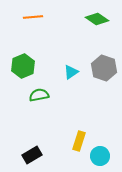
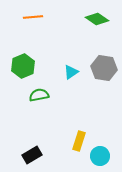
gray hexagon: rotated 10 degrees counterclockwise
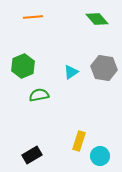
green diamond: rotated 15 degrees clockwise
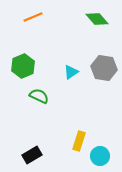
orange line: rotated 18 degrees counterclockwise
green semicircle: moved 1 px down; rotated 36 degrees clockwise
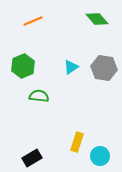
orange line: moved 4 px down
cyan triangle: moved 5 px up
green semicircle: rotated 18 degrees counterclockwise
yellow rectangle: moved 2 px left, 1 px down
black rectangle: moved 3 px down
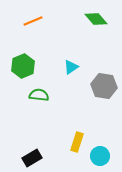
green diamond: moved 1 px left
gray hexagon: moved 18 px down
green semicircle: moved 1 px up
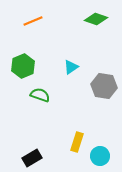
green diamond: rotated 30 degrees counterclockwise
green semicircle: moved 1 px right; rotated 12 degrees clockwise
